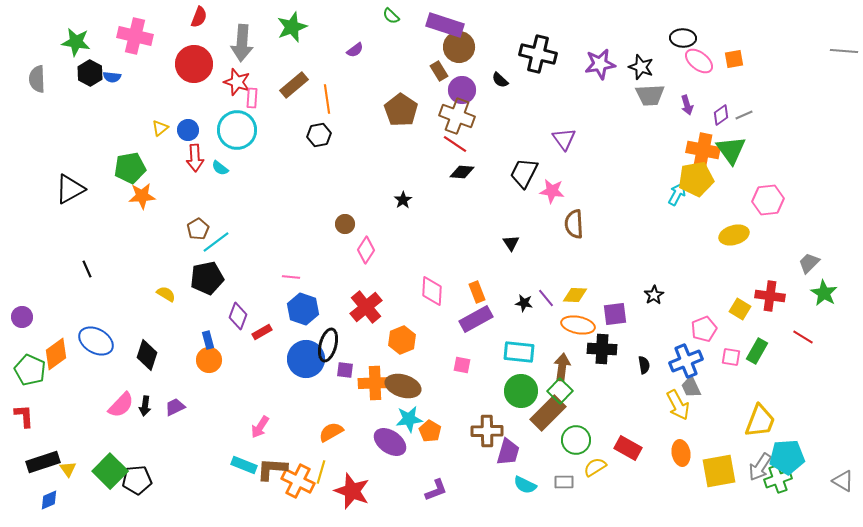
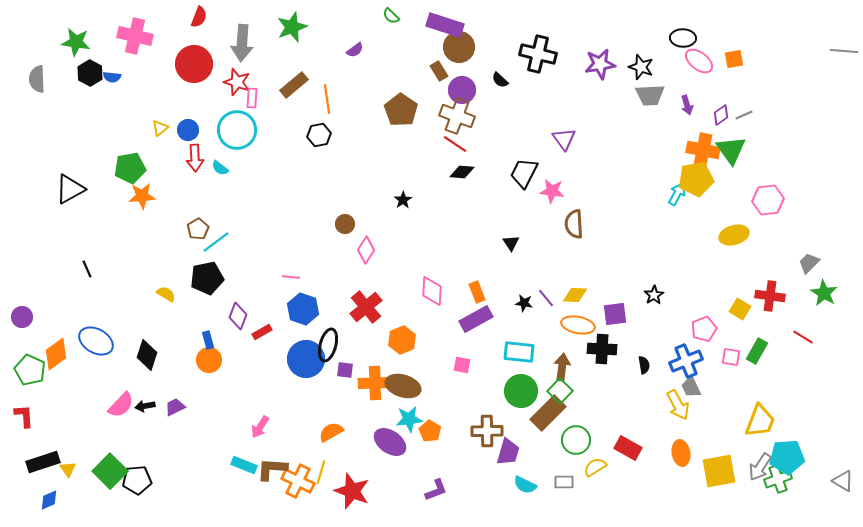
black arrow at (145, 406): rotated 72 degrees clockwise
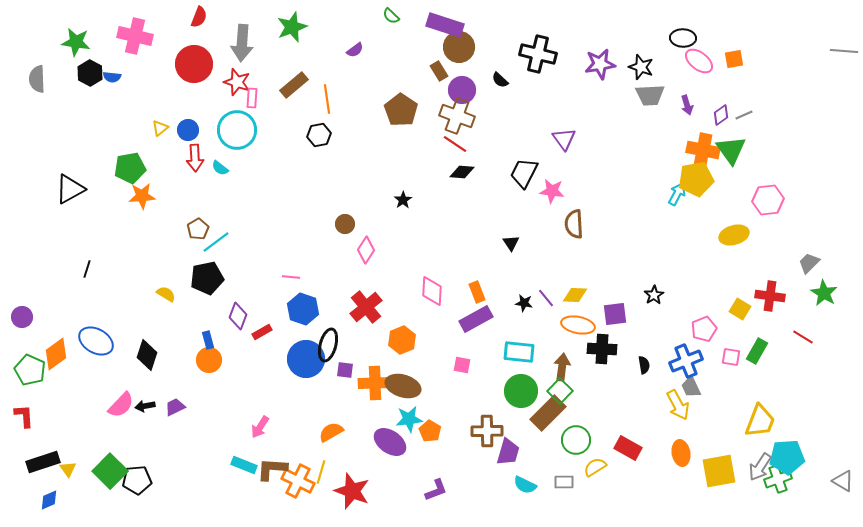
black line at (87, 269): rotated 42 degrees clockwise
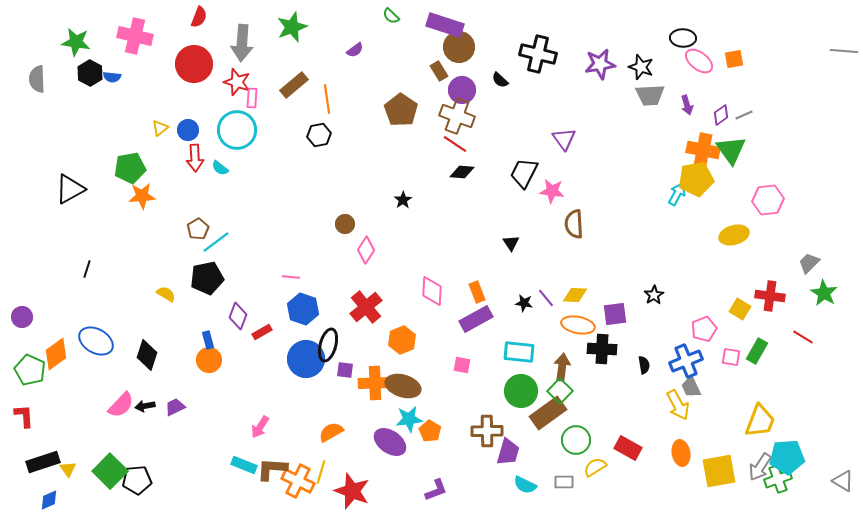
brown rectangle at (548, 413): rotated 9 degrees clockwise
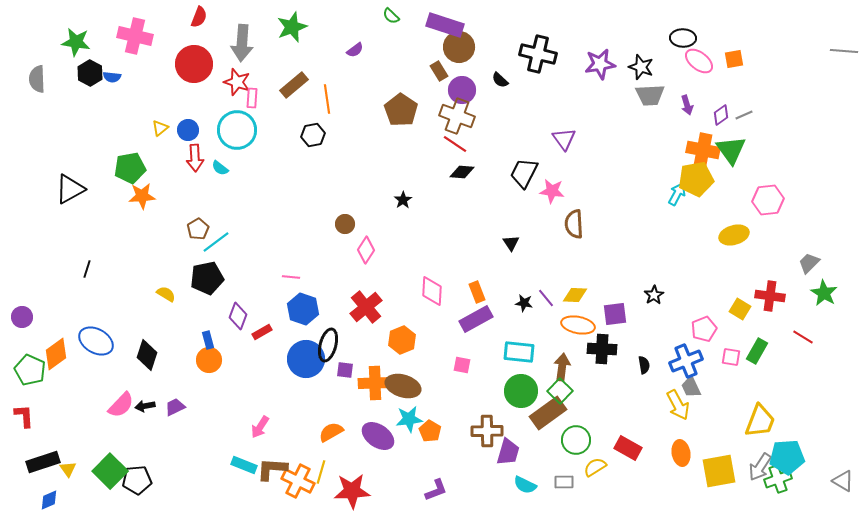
black hexagon at (319, 135): moved 6 px left
purple ellipse at (390, 442): moved 12 px left, 6 px up
red star at (352, 491): rotated 24 degrees counterclockwise
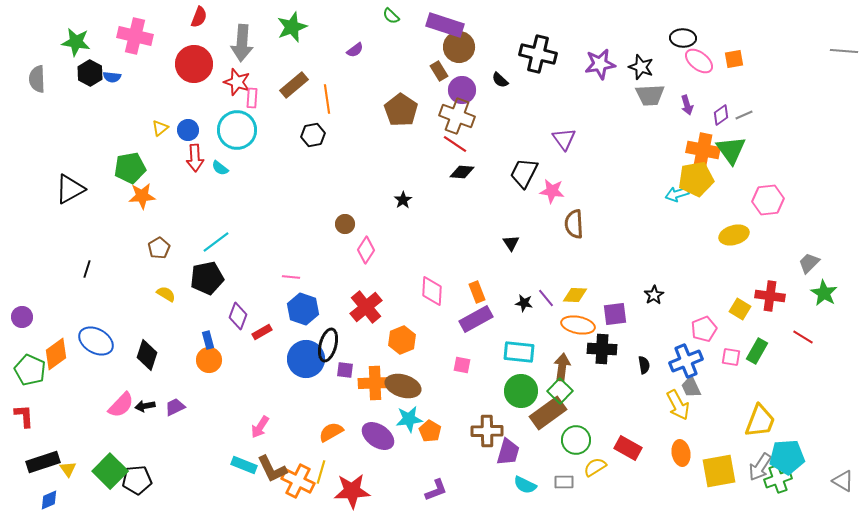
cyan arrow at (677, 194): rotated 135 degrees counterclockwise
brown pentagon at (198, 229): moved 39 px left, 19 px down
brown L-shape at (272, 469): rotated 120 degrees counterclockwise
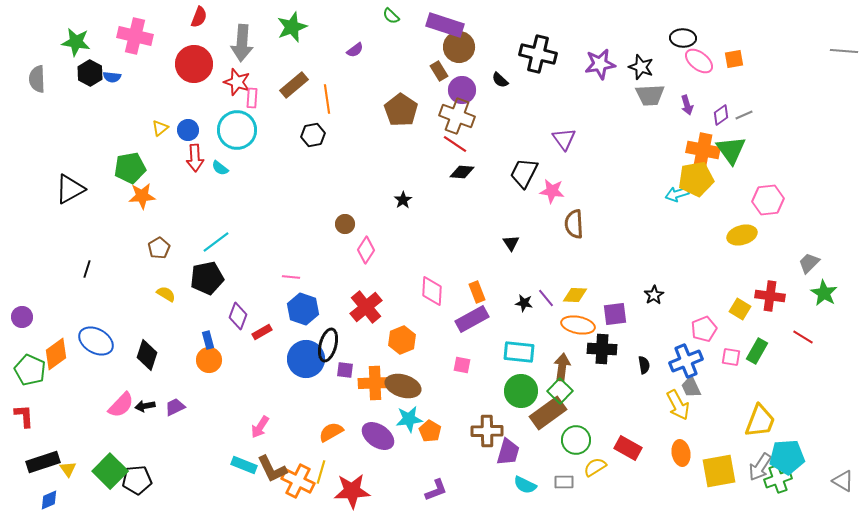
yellow ellipse at (734, 235): moved 8 px right
purple rectangle at (476, 319): moved 4 px left
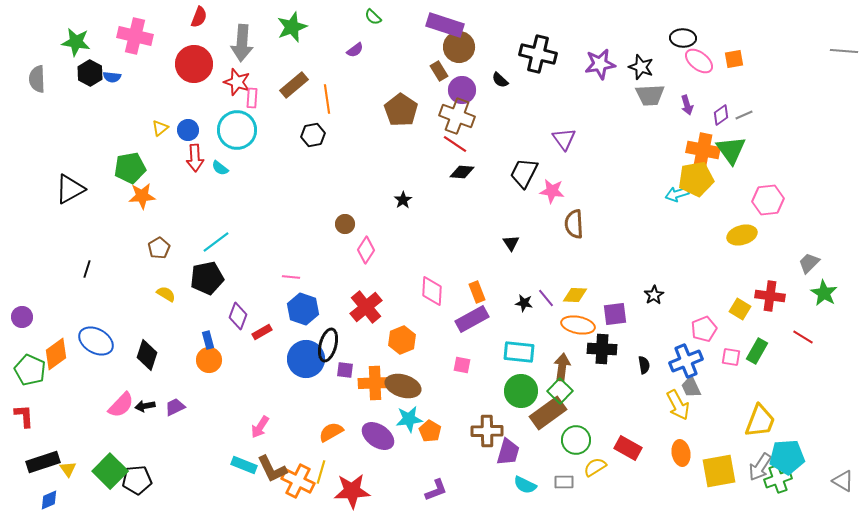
green semicircle at (391, 16): moved 18 px left, 1 px down
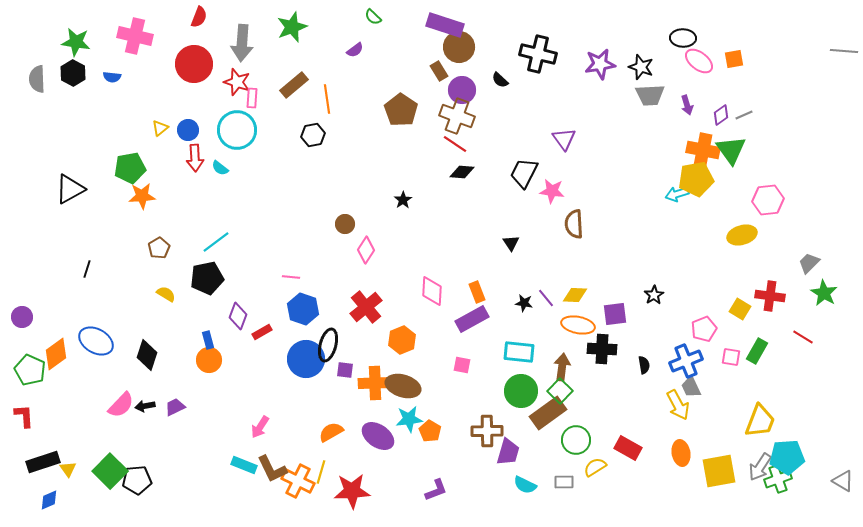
black hexagon at (90, 73): moved 17 px left
